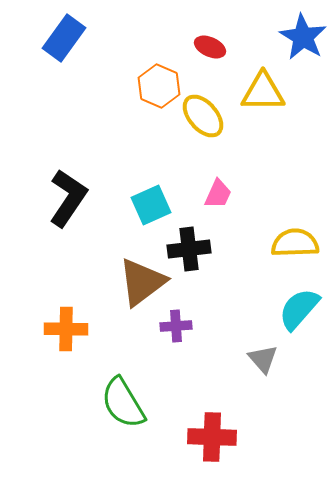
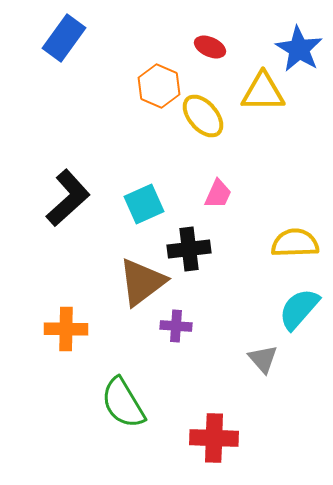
blue star: moved 4 px left, 12 px down
black L-shape: rotated 14 degrees clockwise
cyan square: moved 7 px left, 1 px up
purple cross: rotated 8 degrees clockwise
red cross: moved 2 px right, 1 px down
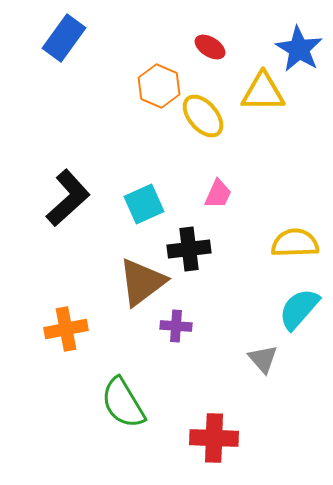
red ellipse: rotated 8 degrees clockwise
orange cross: rotated 12 degrees counterclockwise
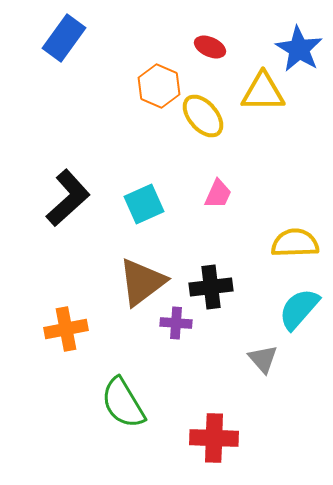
red ellipse: rotated 8 degrees counterclockwise
black cross: moved 22 px right, 38 px down
purple cross: moved 3 px up
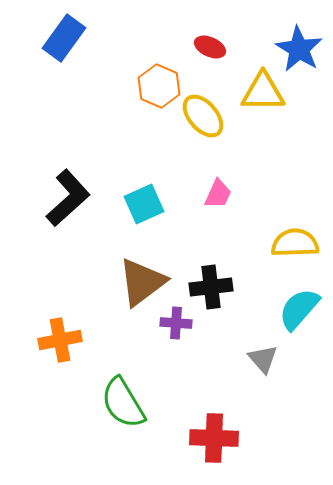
orange cross: moved 6 px left, 11 px down
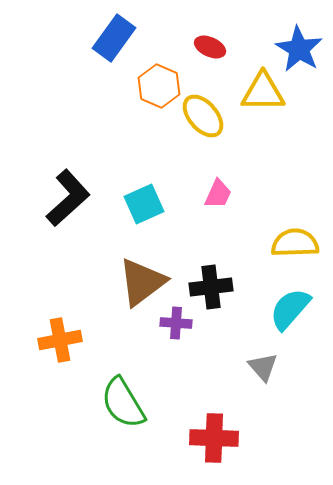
blue rectangle: moved 50 px right
cyan semicircle: moved 9 px left
gray triangle: moved 8 px down
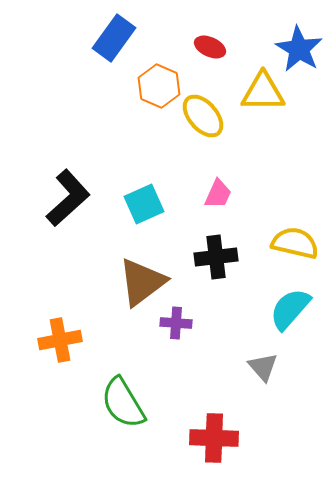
yellow semicircle: rotated 15 degrees clockwise
black cross: moved 5 px right, 30 px up
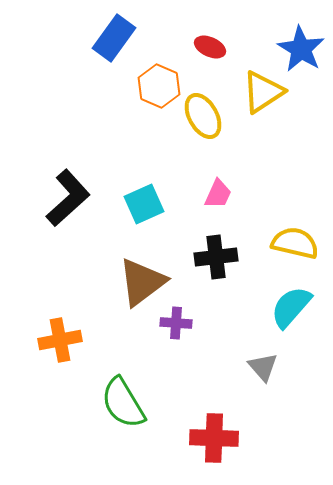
blue star: moved 2 px right
yellow triangle: rotated 33 degrees counterclockwise
yellow ellipse: rotated 12 degrees clockwise
cyan semicircle: moved 1 px right, 2 px up
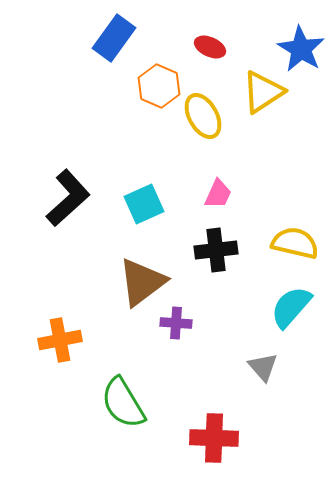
black cross: moved 7 px up
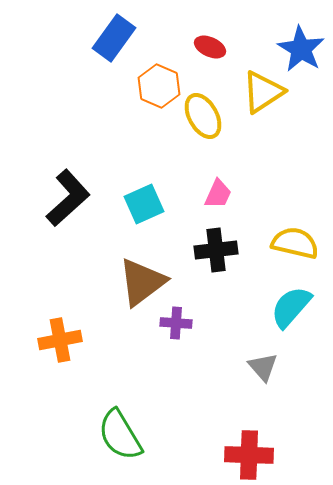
green semicircle: moved 3 px left, 32 px down
red cross: moved 35 px right, 17 px down
